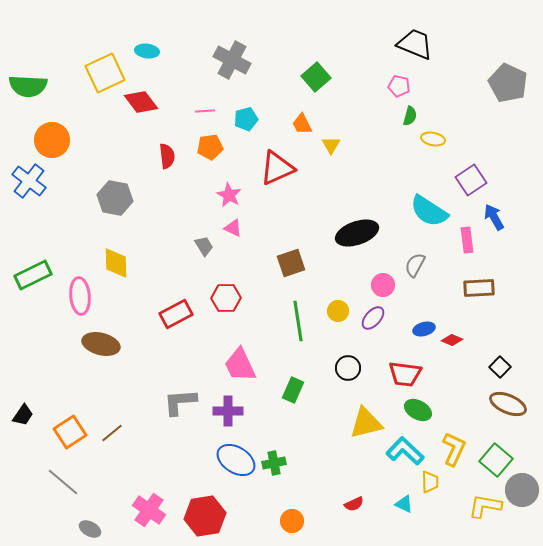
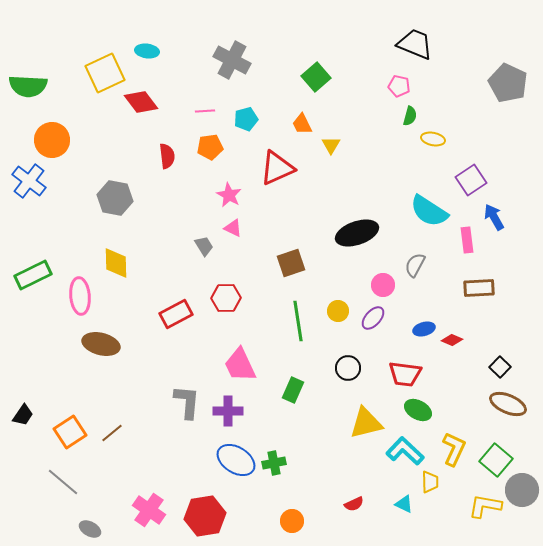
gray L-shape at (180, 402): moved 7 px right; rotated 99 degrees clockwise
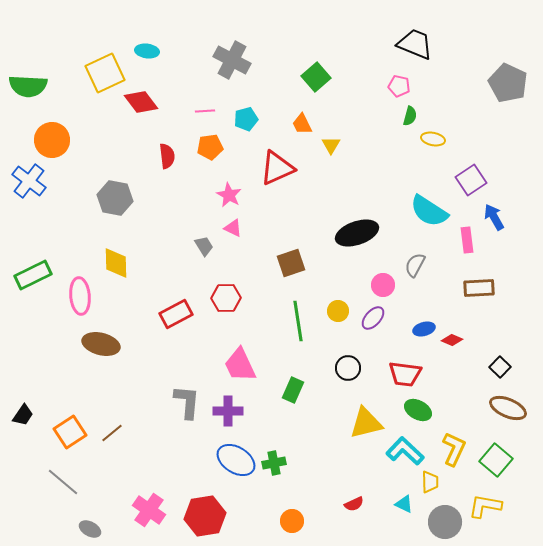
brown ellipse at (508, 404): moved 4 px down
gray circle at (522, 490): moved 77 px left, 32 px down
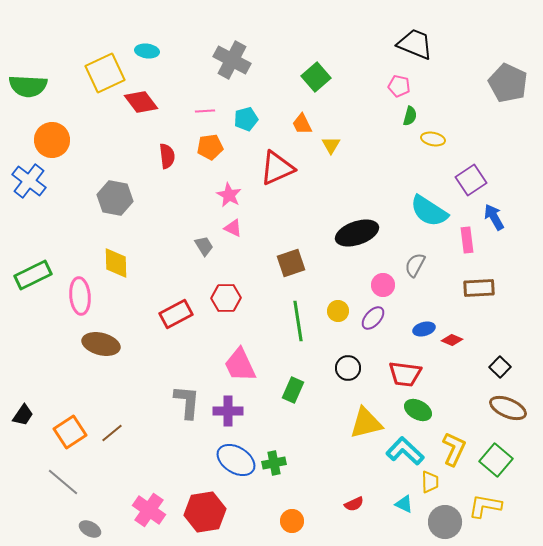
red hexagon at (205, 516): moved 4 px up
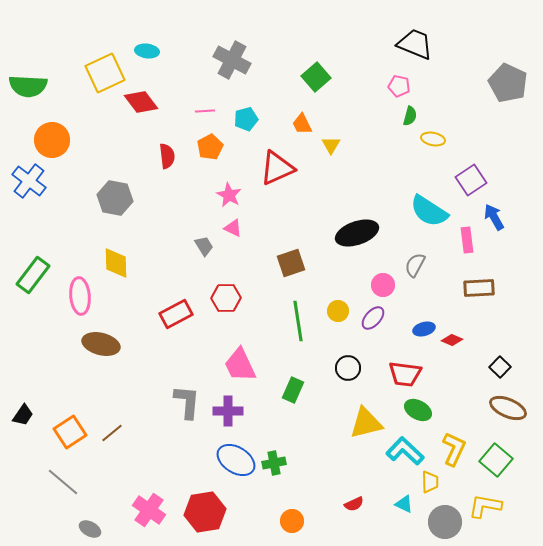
orange pentagon at (210, 147): rotated 20 degrees counterclockwise
green rectangle at (33, 275): rotated 27 degrees counterclockwise
